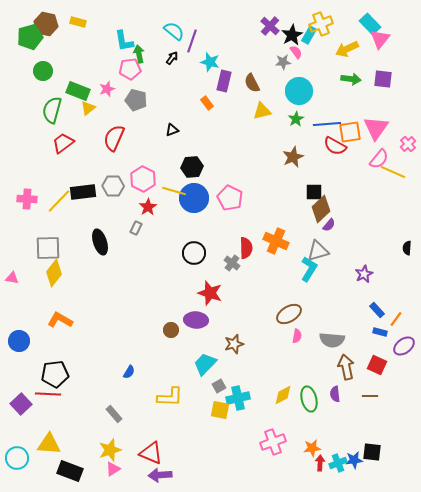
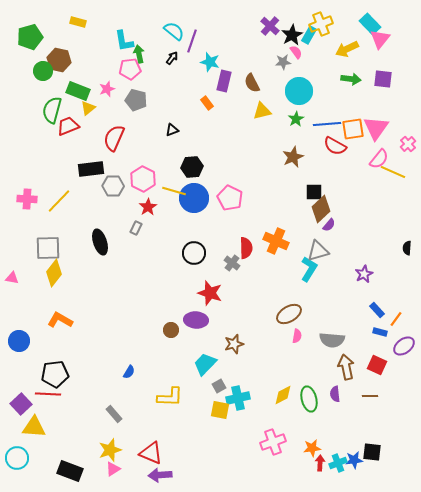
brown hexagon at (46, 24): moved 13 px right, 36 px down
orange square at (350, 132): moved 3 px right, 3 px up
red trapezoid at (63, 143): moved 5 px right, 17 px up; rotated 15 degrees clockwise
black rectangle at (83, 192): moved 8 px right, 23 px up
yellow triangle at (49, 444): moved 15 px left, 17 px up
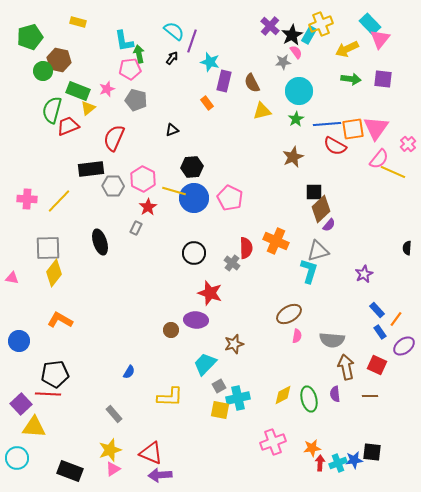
cyan L-shape at (309, 269): moved 2 px down; rotated 15 degrees counterclockwise
blue rectangle at (380, 332): rotated 40 degrees clockwise
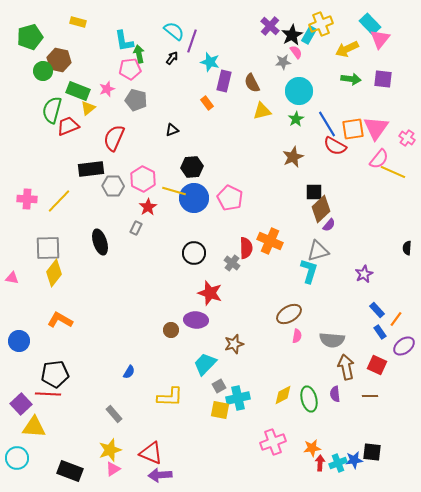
blue line at (327, 124): rotated 64 degrees clockwise
pink cross at (408, 144): moved 1 px left, 6 px up; rotated 14 degrees counterclockwise
orange cross at (276, 241): moved 6 px left
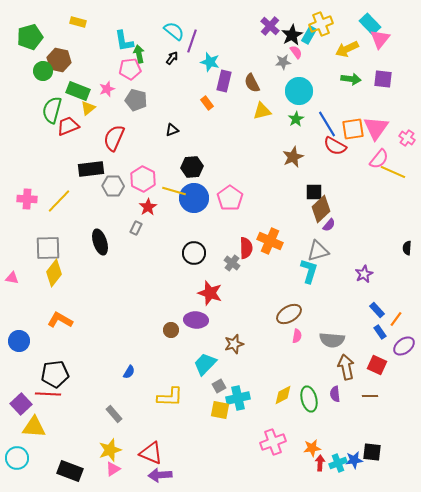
pink pentagon at (230, 198): rotated 10 degrees clockwise
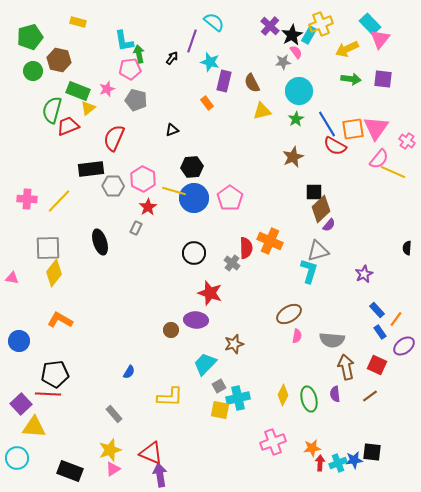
cyan semicircle at (174, 31): moved 40 px right, 9 px up
green circle at (43, 71): moved 10 px left
pink cross at (407, 138): moved 3 px down
yellow diamond at (283, 395): rotated 35 degrees counterclockwise
brown line at (370, 396): rotated 35 degrees counterclockwise
purple arrow at (160, 475): rotated 85 degrees clockwise
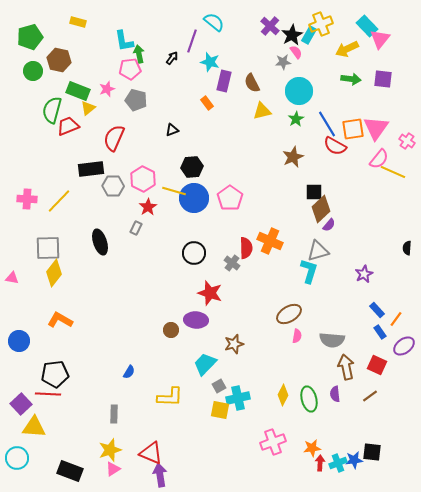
cyan rectangle at (370, 24): moved 3 px left, 2 px down
gray rectangle at (114, 414): rotated 42 degrees clockwise
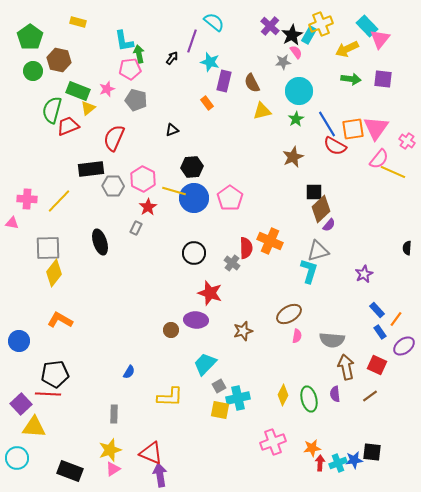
green pentagon at (30, 37): rotated 20 degrees counterclockwise
pink triangle at (12, 278): moved 55 px up
brown star at (234, 344): moved 9 px right, 13 px up
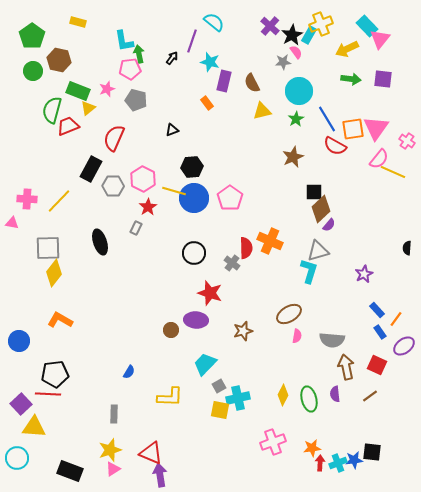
green pentagon at (30, 37): moved 2 px right, 1 px up
blue line at (327, 124): moved 5 px up
black rectangle at (91, 169): rotated 55 degrees counterclockwise
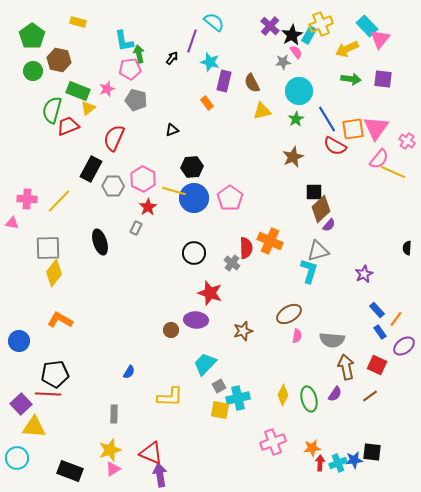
purple semicircle at (335, 394): rotated 140 degrees counterclockwise
